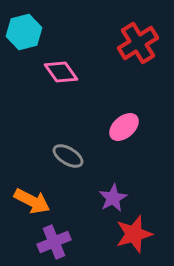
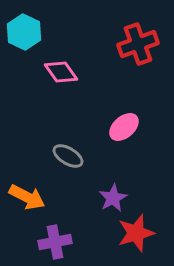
cyan hexagon: rotated 20 degrees counterclockwise
red cross: moved 1 px down; rotated 12 degrees clockwise
orange arrow: moved 5 px left, 4 px up
red star: moved 2 px right, 1 px up
purple cross: moved 1 px right; rotated 12 degrees clockwise
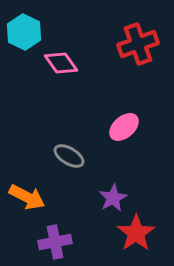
pink diamond: moved 9 px up
gray ellipse: moved 1 px right
red star: rotated 18 degrees counterclockwise
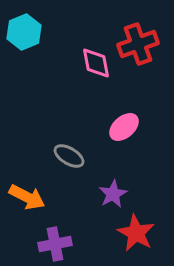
cyan hexagon: rotated 12 degrees clockwise
pink diamond: moved 35 px right; rotated 24 degrees clockwise
purple star: moved 4 px up
red star: rotated 9 degrees counterclockwise
purple cross: moved 2 px down
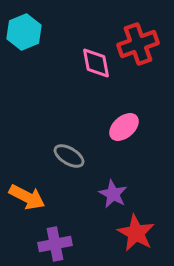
purple star: rotated 16 degrees counterclockwise
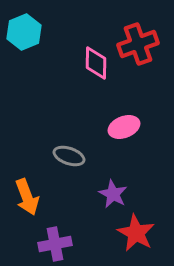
pink diamond: rotated 12 degrees clockwise
pink ellipse: rotated 20 degrees clockwise
gray ellipse: rotated 12 degrees counterclockwise
orange arrow: rotated 42 degrees clockwise
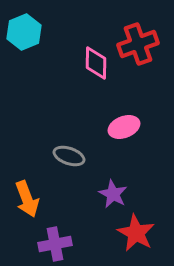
orange arrow: moved 2 px down
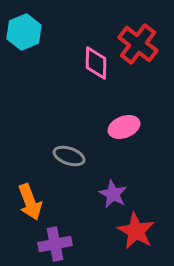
red cross: rotated 33 degrees counterclockwise
orange arrow: moved 3 px right, 3 px down
red star: moved 2 px up
